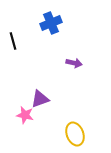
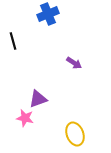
blue cross: moved 3 px left, 9 px up
purple arrow: rotated 21 degrees clockwise
purple triangle: moved 2 px left
pink star: moved 3 px down
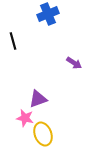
yellow ellipse: moved 32 px left
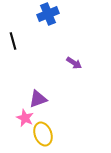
pink star: rotated 12 degrees clockwise
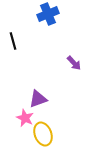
purple arrow: rotated 14 degrees clockwise
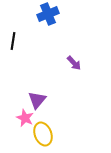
black line: rotated 24 degrees clockwise
purple triangle: moved 1 px left, 1 px down; rotated 30 degrees counterclockwise
